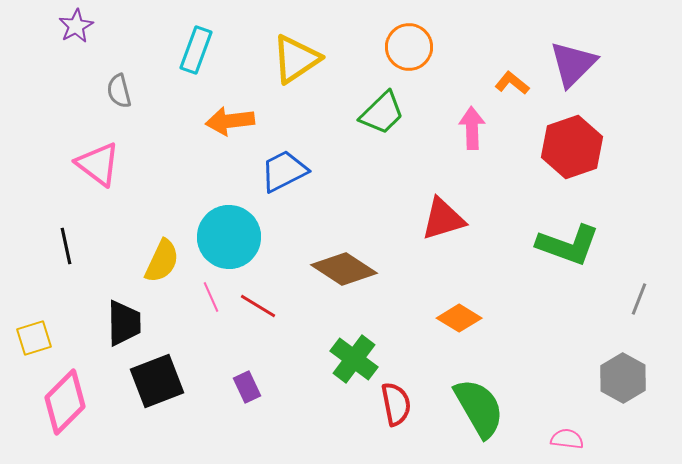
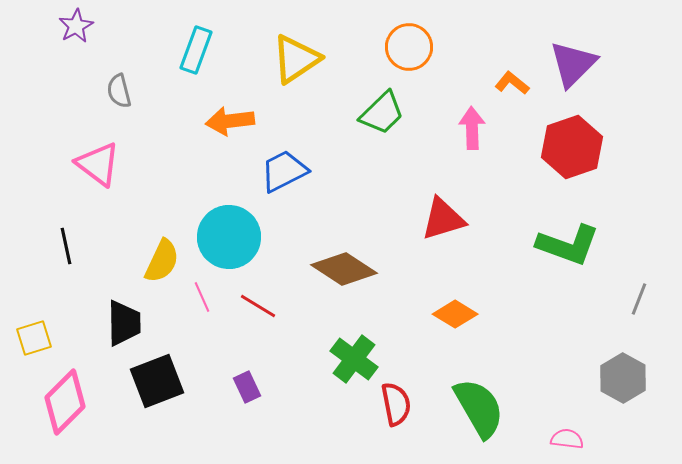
pink line: moved 9 px left
orange diamond: moved 4 px left, 4 px up
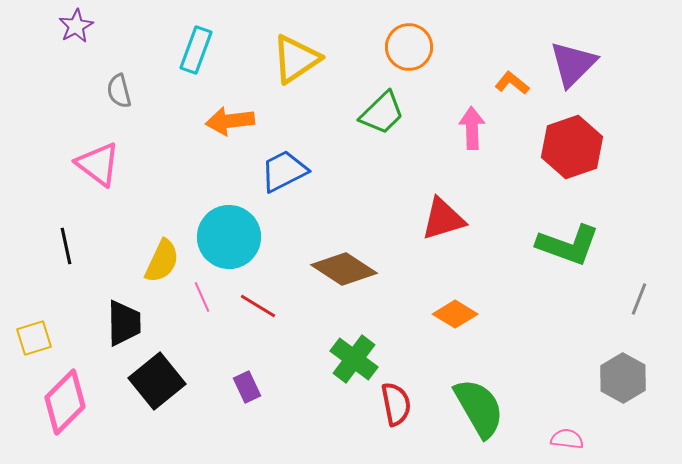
black square: rotated 18 degrees counterclockwise
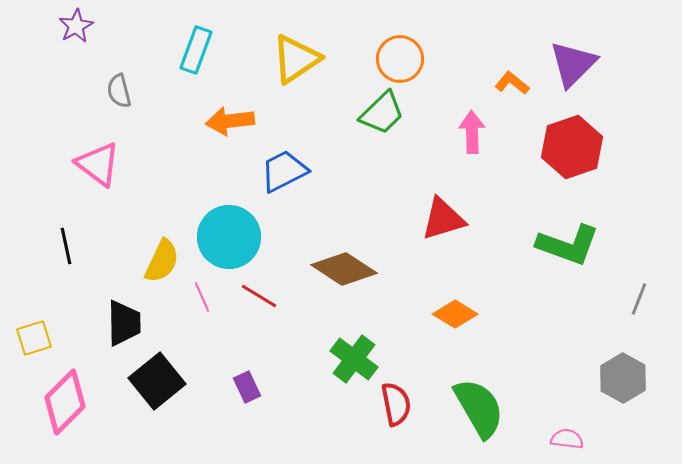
orange circle: moved 9 px left, 12 px down
pink arrow: moved 4 px down
red line: moved 1 px right, 10 px up
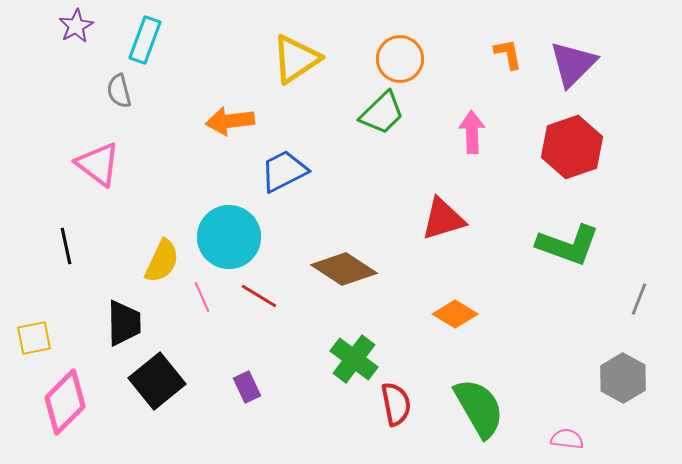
cyan rectangle: moved 51 px left, 10 px up
orange L-shape: moved 4 px left, 29 px up; rotated 40 degrees clockwise
yellow square: rotated 6 degrees clockwise
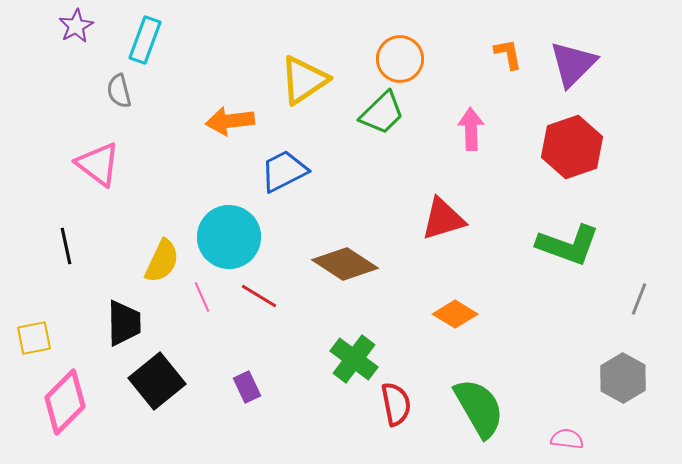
yellow triangle: moved 8 px right, 21 px down
pink arrow: moved 1 px left, 3 px up
brown diamond: moved 1 px right, 5 px up
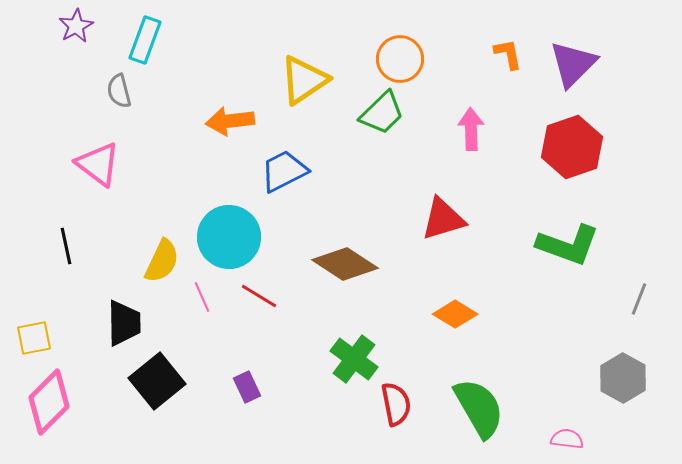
pink diamond: moved 16 px left
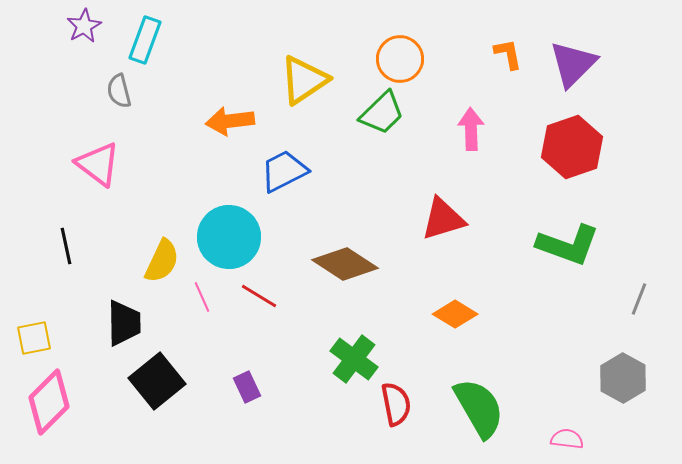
purple star: moved 8 px right
